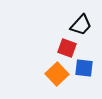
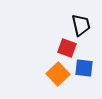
black trapezoid: rotated 55 degrees counterclockwise
orange square: moved 1 px right
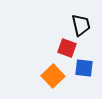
orange square: moved 5 px left, 2 px down
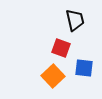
black trapezoid: moved 6 px left, 5 px up
red square: moved 6 px left
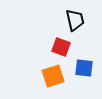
red square: moved 1 px up
orange square: rotated 25 degrees clockwise
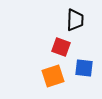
black trapezoid: rotated 15 degrees clockwise
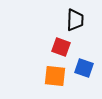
blue square: rotated 12 degrees clockwise
orange square: moved 2 px right; rotated 25 degrees clockwise
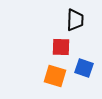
red square: rotated 18 degrees counterclockwise
orange square: rotated 10 degrees clockwise
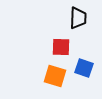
black trapezoid: moved 3 px right, 2 px up
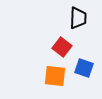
red square: moved 1 px right; rotated 36 degrees clockwise
orange square: rotated 10 degrees counterclockwise
